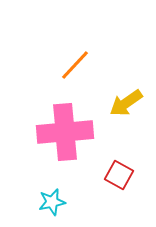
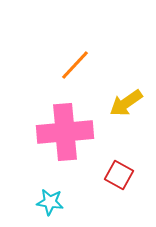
cyan star: moved 2 px left; rotated 20 degrees clockwise
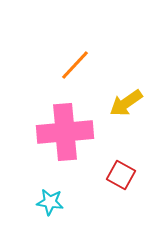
red square: moved 2 px right
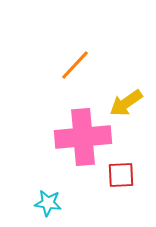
pink cross: moved 18 px right, 5 px down
red square: rotated 32 degrees counterclockwise
cyan star: moved 2 px left, 1 px down
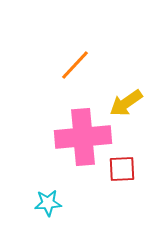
red square: moved 1 px right, 6 px up
cyan star: rotated 12 degrees counterclockwise
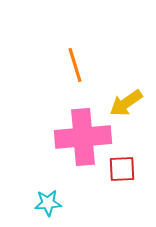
orange line: rotated 60 degrees counterclockwise
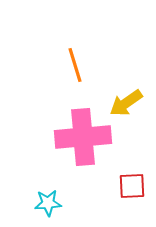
red square: moved 10 px right, 17 px down
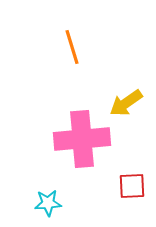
orange line: moved 3 px left, 18 px up
pink cross: moved 1 px left, 2 px down
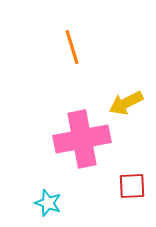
yellow arrow: rotated 8 degrees clockwise
pink cross: rotated 6 degrees counterclockwise
cyan star: rotated 24 degrees clockwise
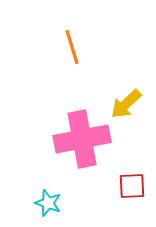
yellow arrow: moved 1 px down; rotated 16 degrees counterclockwise
